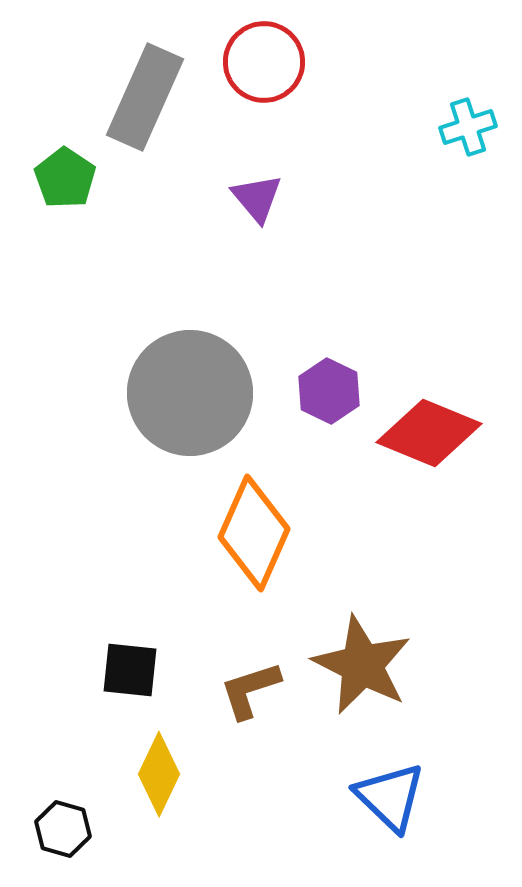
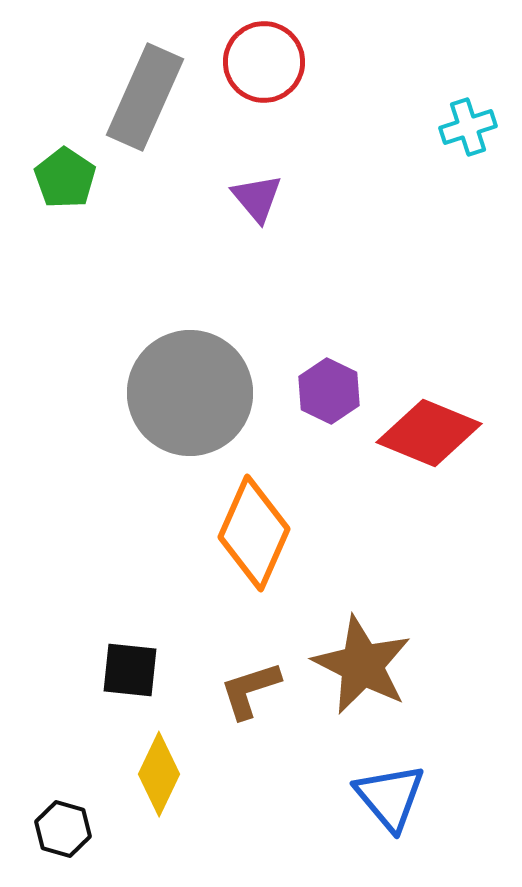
blue triangle: rotated 6 degrees clockwise
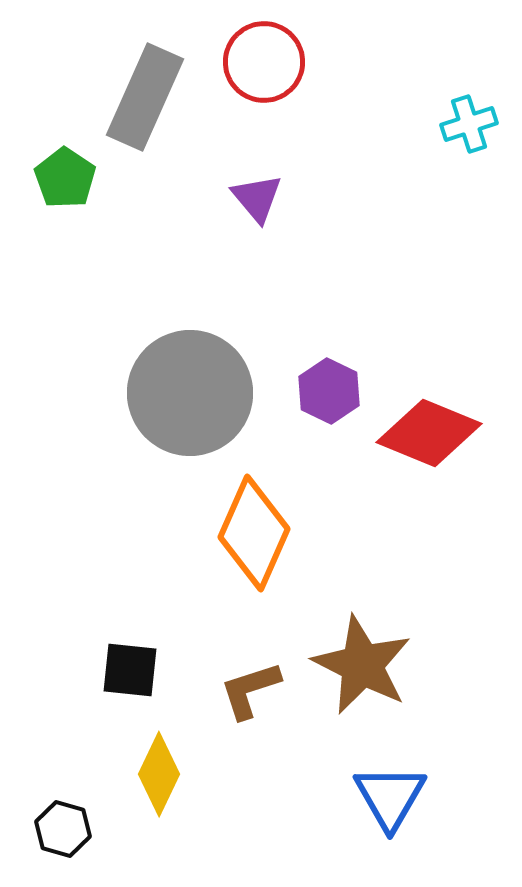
cyan cross: moved 1 px right, 3 px up
blue triangle: rotated 10 degrees clockwise
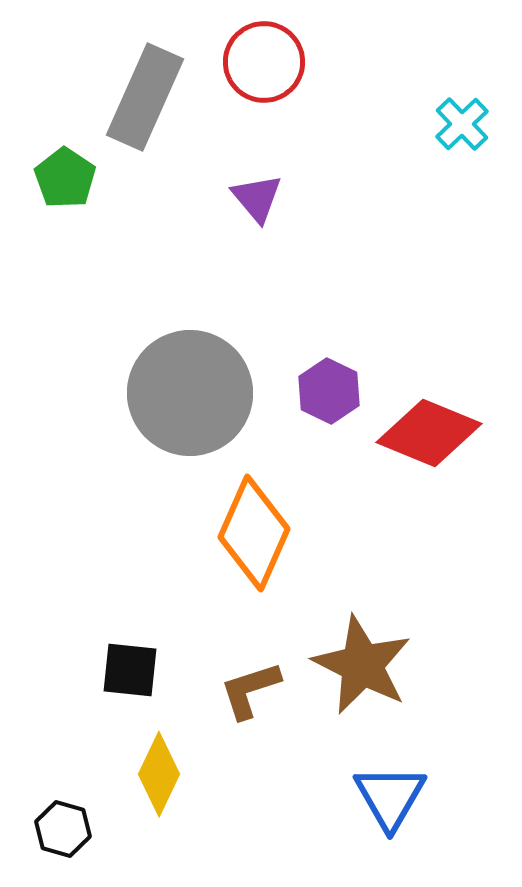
cyan cross: moved 7 px left; rotated 26 degrees counterclockwise
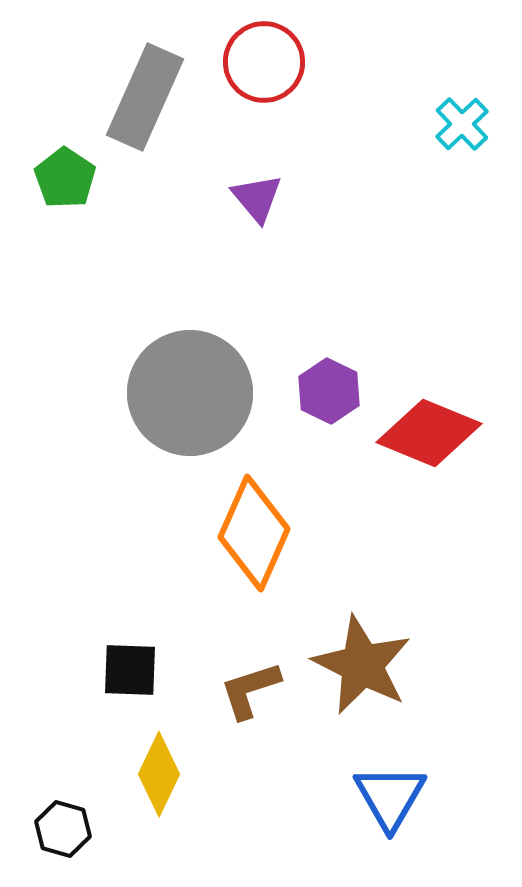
black square: rotated 4 degrees counterclockwise
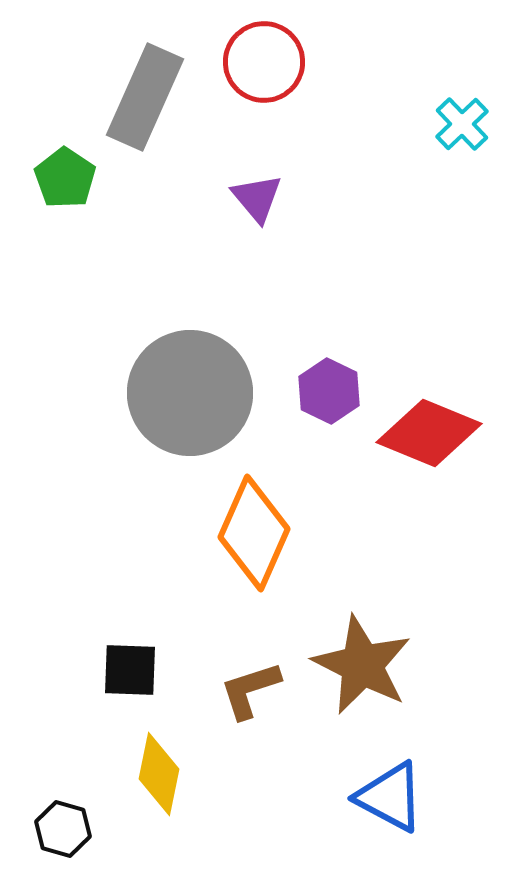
yellow diamond: rotated 14 degrees counterclockwise
blue triangle: rotated 32 degrees counterclockwise
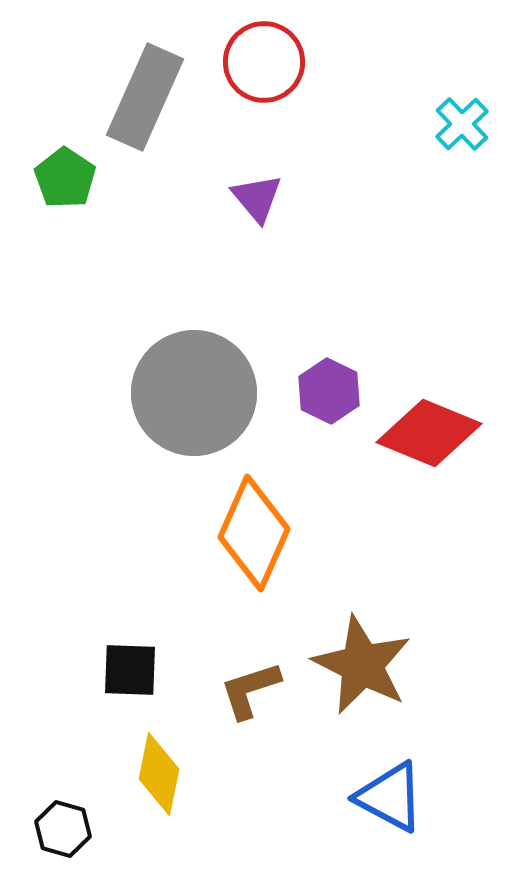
gray circle: moved 4 px right
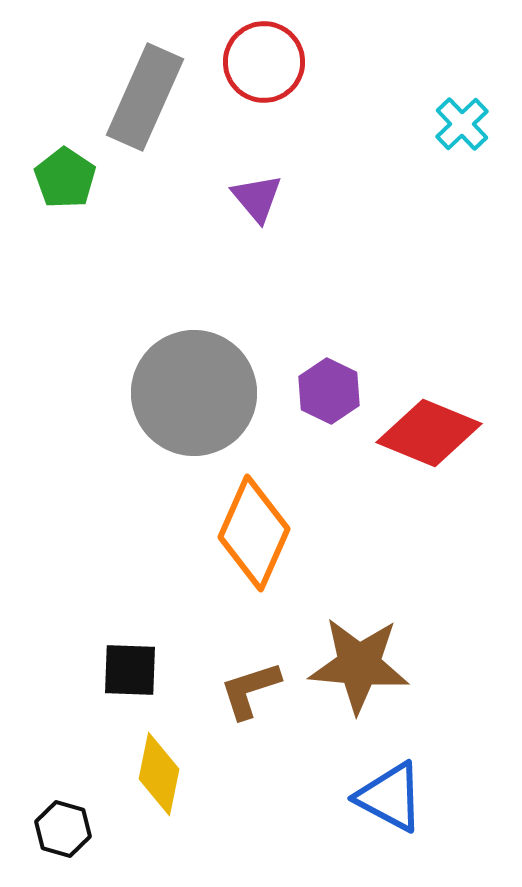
brown star: moved 3 px left; rotated 22 degrees counterclockwise
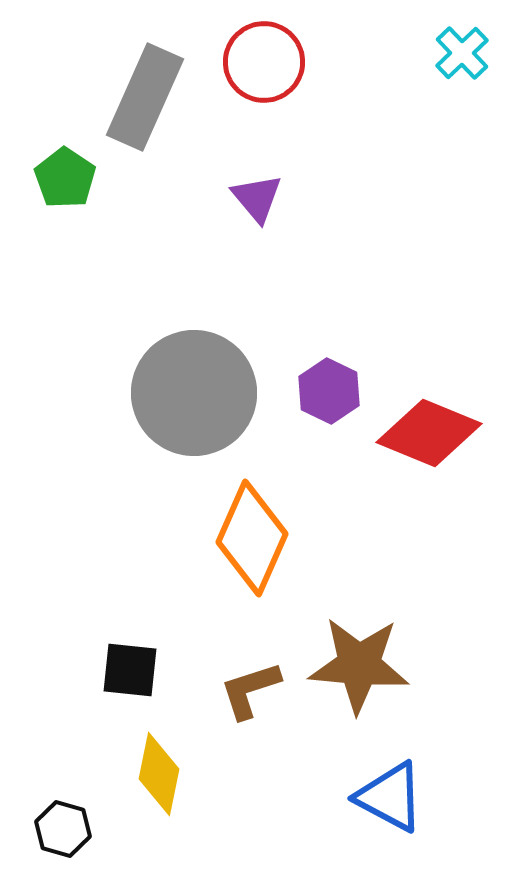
cyan cross: moved 71 px up
orange diamond: moved 2 px left, 5 px down
black square: rotated 4 degrees clockwise
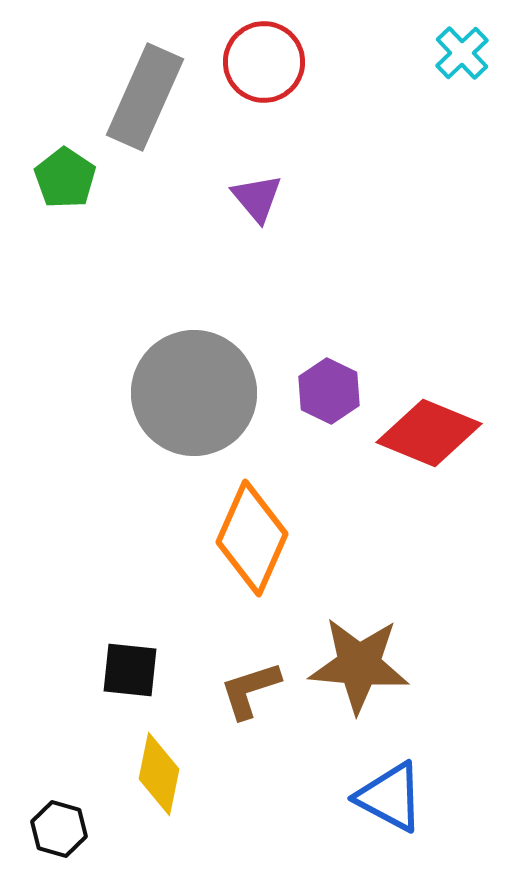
black hexagon: moved 4 px left
